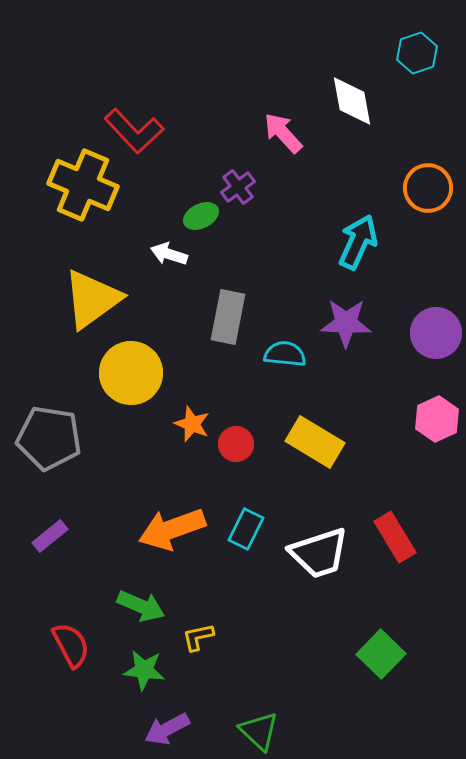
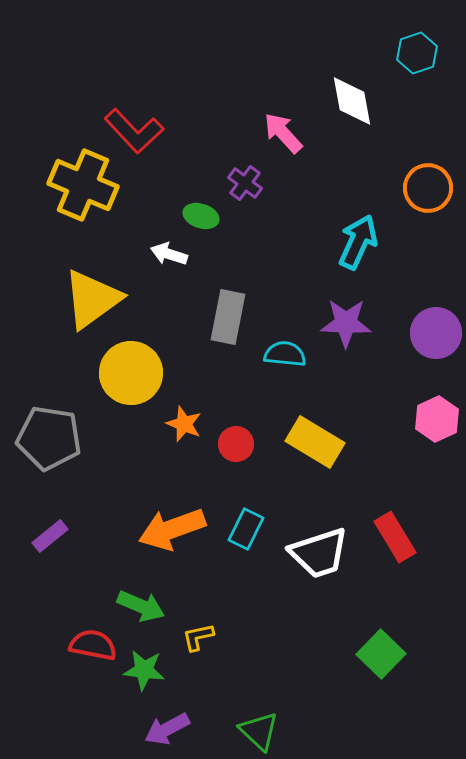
purple cross: moved 7 px right, 4 px up; rotated 16 degrees counterclockwise
green ellipse: rotated 44 degrees clockwise
orange star: moved 8 px left
red semicircle: moved 22 px right; rotated 51 degrees counterclockwise
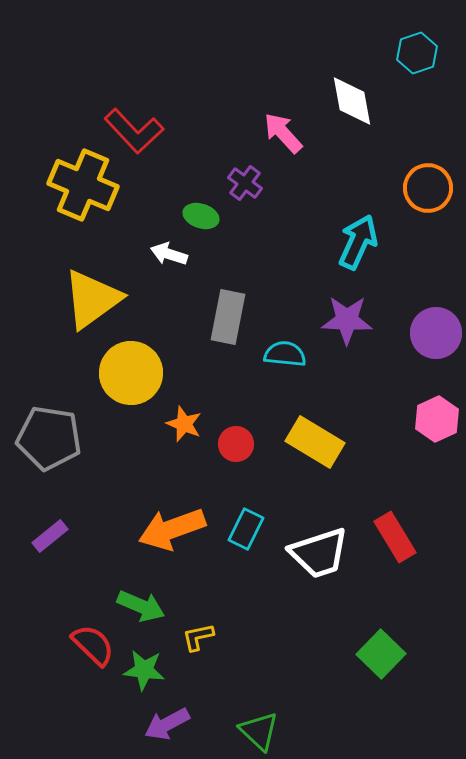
purple star: moved 1 px right, 3 px up
red semicircle: rotated 33 degrees clockwise
purple arrow: moved 5 px up
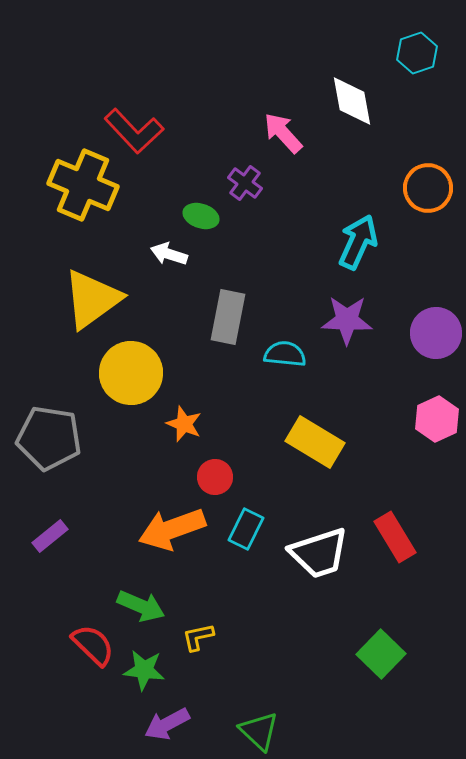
red circle: moved 21 px left, 33 px down
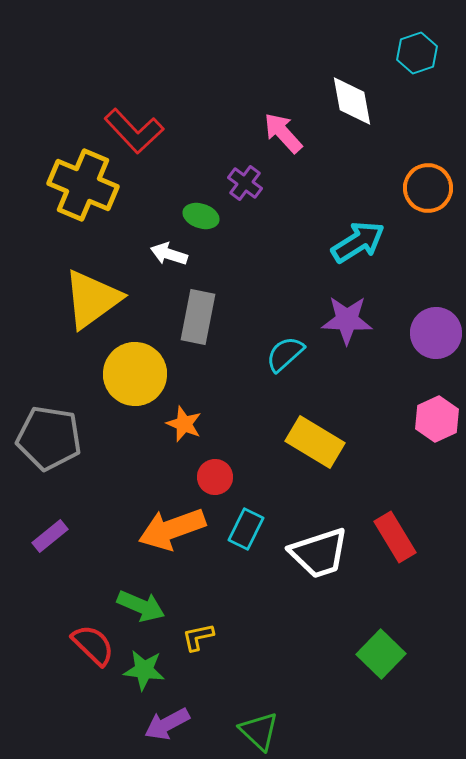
cyan arrow: rotated 34 degrees clockwise
gray rectangle: moved 30 px left
cyan semicircle: rotated 48 degrees counterclockwise
yellow circle: moved 4 px right, 1 px down
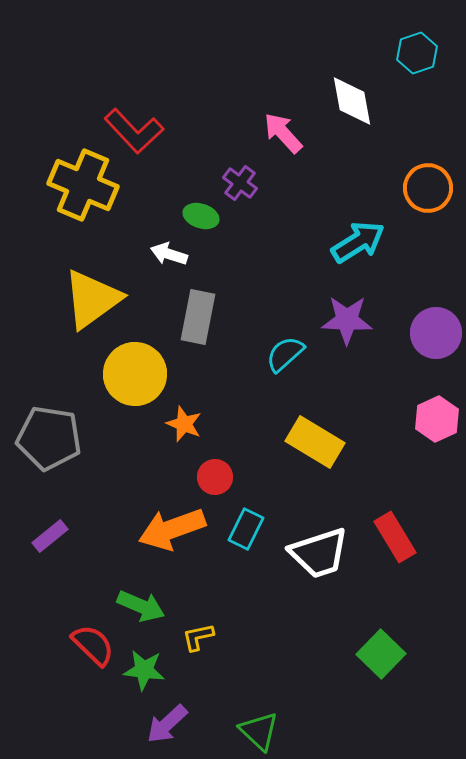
purple cross: moved 5 px left
purple arrow: rotated 15 degrees counterclockwise
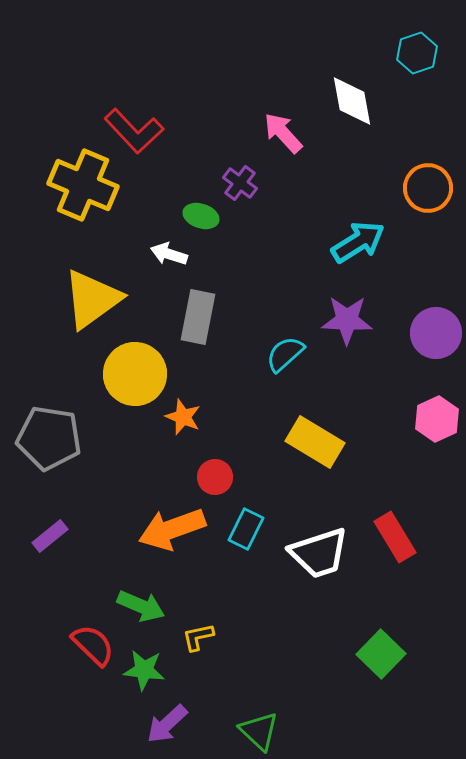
orange star: moved 1 px left, 7 px up
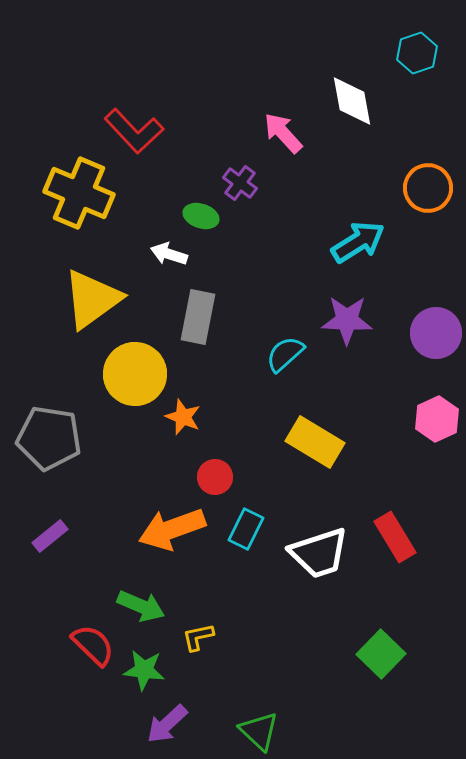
yellow cross: moved 4 px left, 8 px down
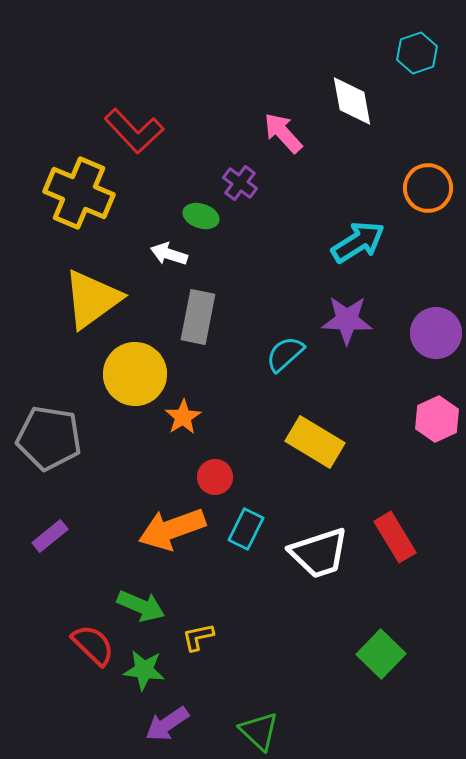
orange star: rotated 18 degrees clockwise
purple arrow: rotated 9 degrees clockwise
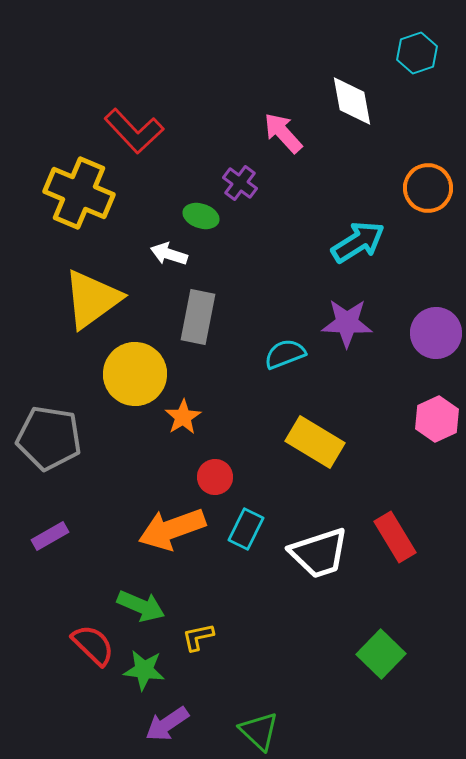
purple star: moved 3 px down
cyan semicircle: rotated 21 degrees clockwise
purple rectangle: rotated 9 degrees clockwise
